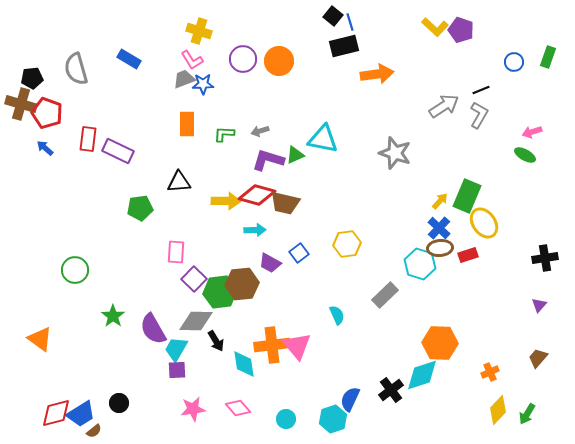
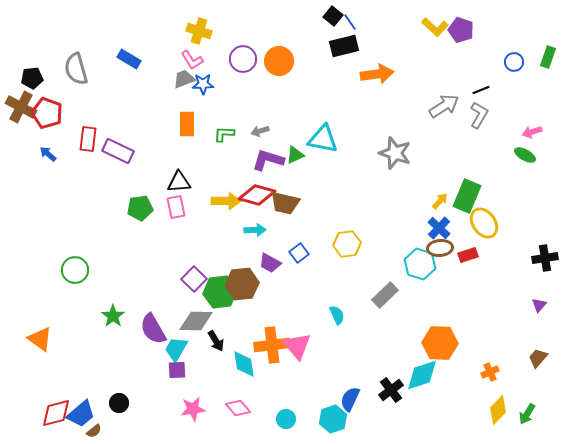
blue line at (350, 22): rotated 18 degrees counterclockwise
brown cross at (21, 104): moved 3 px down; rotated 12 degrees clockwise
blue arrow at (45, 148): moved 3 px right, 6 px down
pink rectangle at (176, 252): moved 45 px up; rotated 15 degrees counterclockwise
blue trapezoid at (81, 414): rotated 8 degrees counterclockwise
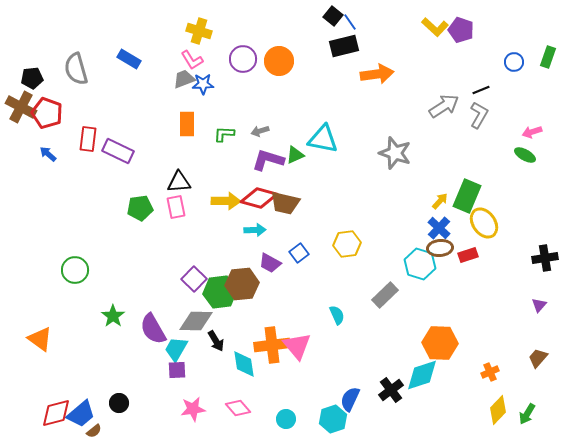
red diamond at (257, 195): moved 2 px right, 3 px down
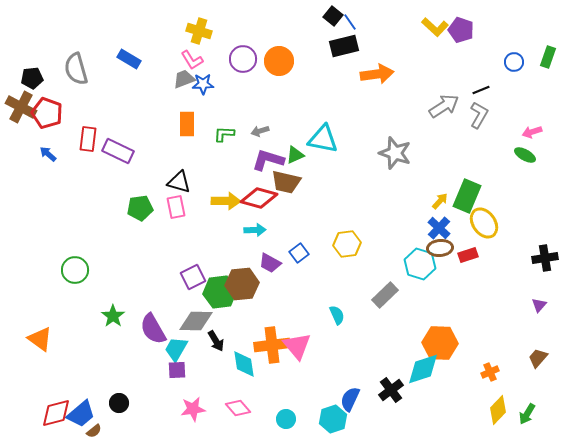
black triangle at (179, 182): rotated 20 degrees clockwise
brown trapezoid at (285, 203): moved 1 px right, 21 px up
purple square at (194, 279): moved 1 px left, 2 px up; rotated 20 degrees clockwise
cyan diamond at (422, 375): moved 1 px right, 6 px up
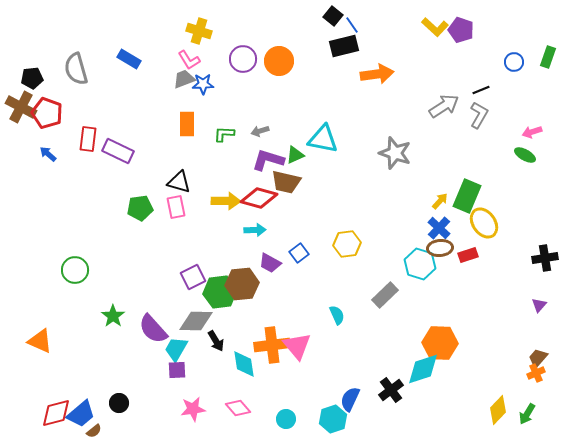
blue line at (350, 22): moved 2 px right, 3 px down
pink L-shape at (192, 60): moved 3 px left
purple semicircle at (153, 329): rotated 12 degrees counterclockwise
orange triangle at (40, 339): moved 2 px down; rotated 12 degrees counterclockwise
orange cross at (490, 372): moved 46 px right, 1 px down
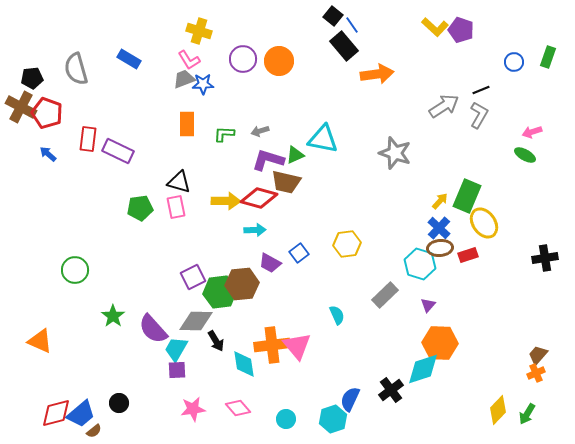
black rectangle at (344, 46): rotated 64 degrees clockwise
purple triangle at (539, 305): moved 111 px left
brown trapezoid at (538, 358): moved 3 px up
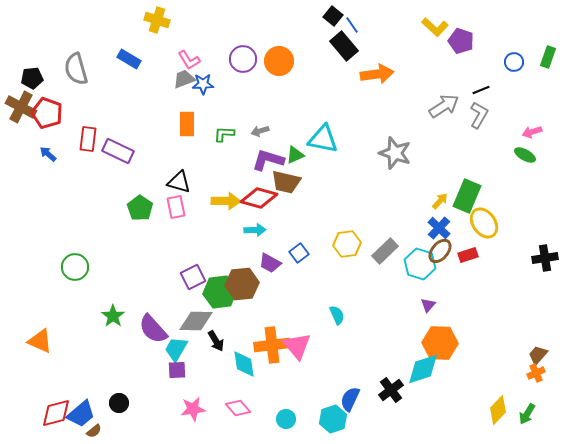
purple pentagon at (461, 30): moved 11 px down
yellow cross at (199, 31): moved 42 px left, 11 px up
green pentagon at (140, 208): rotated 30 degrees counterclockwise
brown ellipse at (440, 248): moved 3 px down; rotated 45 degrees counterclockwise
green circle at (75, 270): moved 3 px up
gray rectangle at (385, 295): moved 44 px up
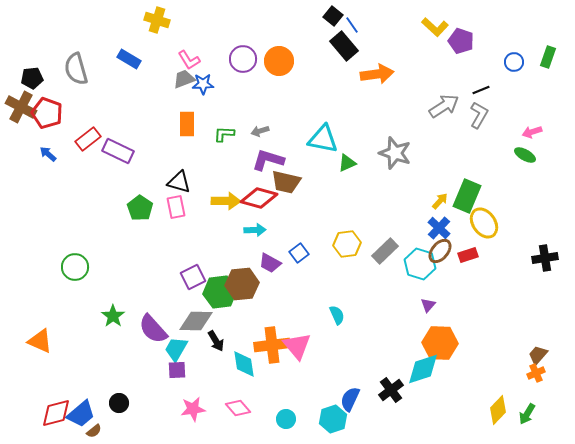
red rectangle at (88, 139): rotated 45 degrees clockwise
green triangle at (295, 155): moved 52 px right, 8 px down
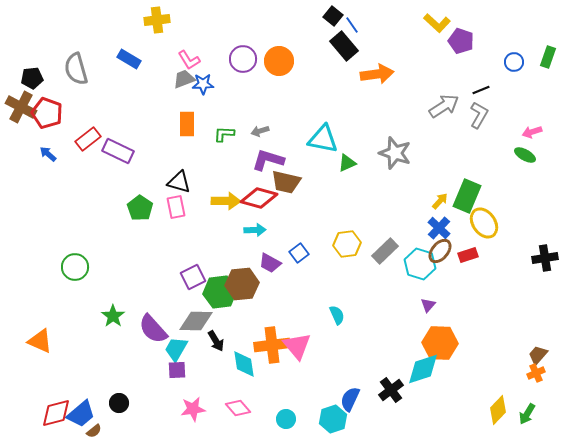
yellow cross at (157, 20): rotated 25 degrees counterclockwise
yellow L-shape at (435, 27): moved 2 px right, 4 px up
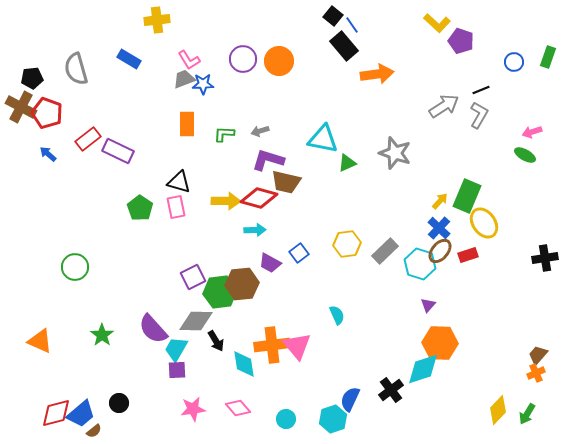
green star at (113, 316): moved 11 px left, 19 px down
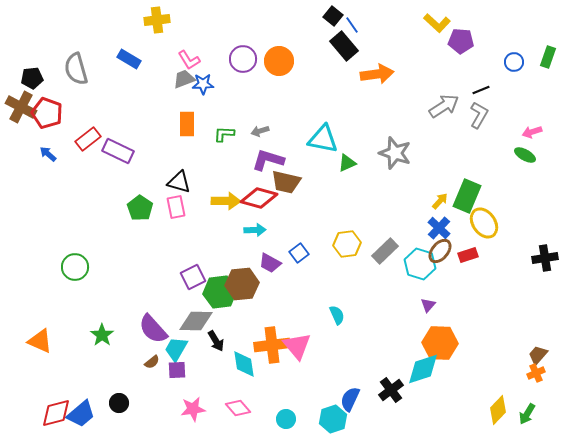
purple pentagon at (461, 41): rotated 15 degrees counterclockwise
brown semicircle at (94, 431): moved 58 px right, 69 px up
